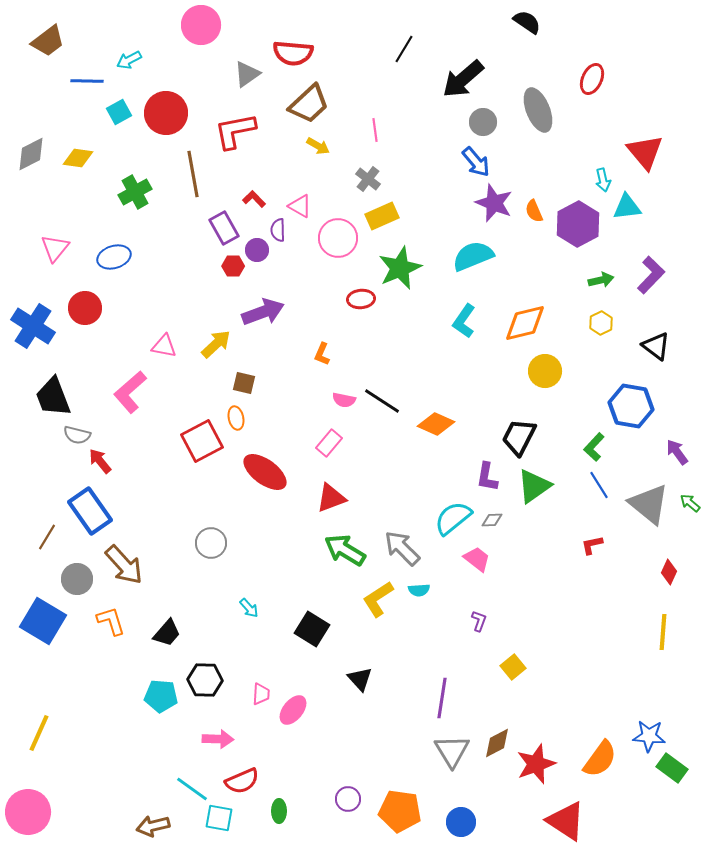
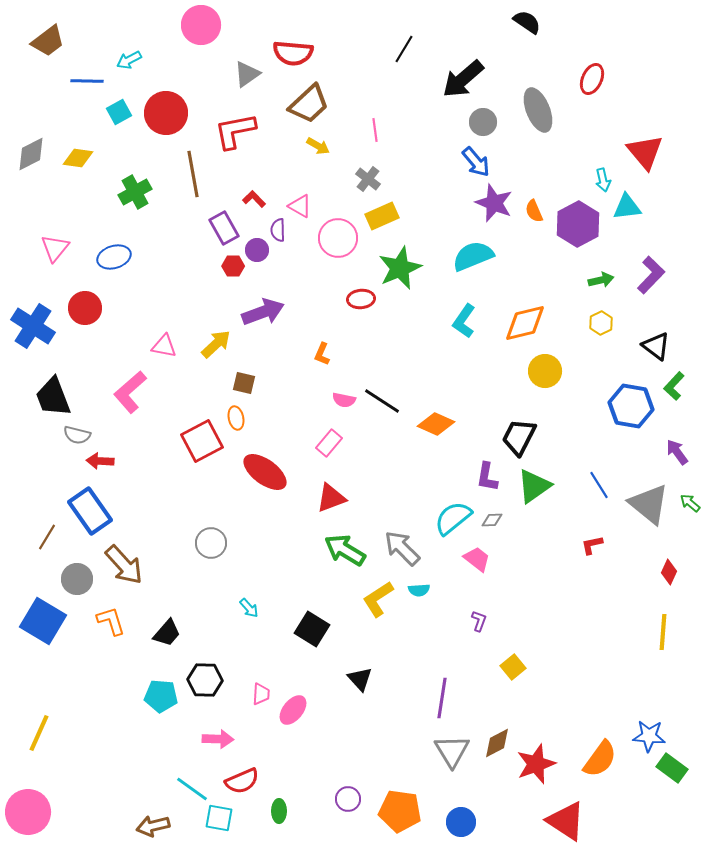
green L-shape at (594, 447): moved 80 px right, 61 px up
red arrow at (100, 461): rotated 48 degrees counterclockwise
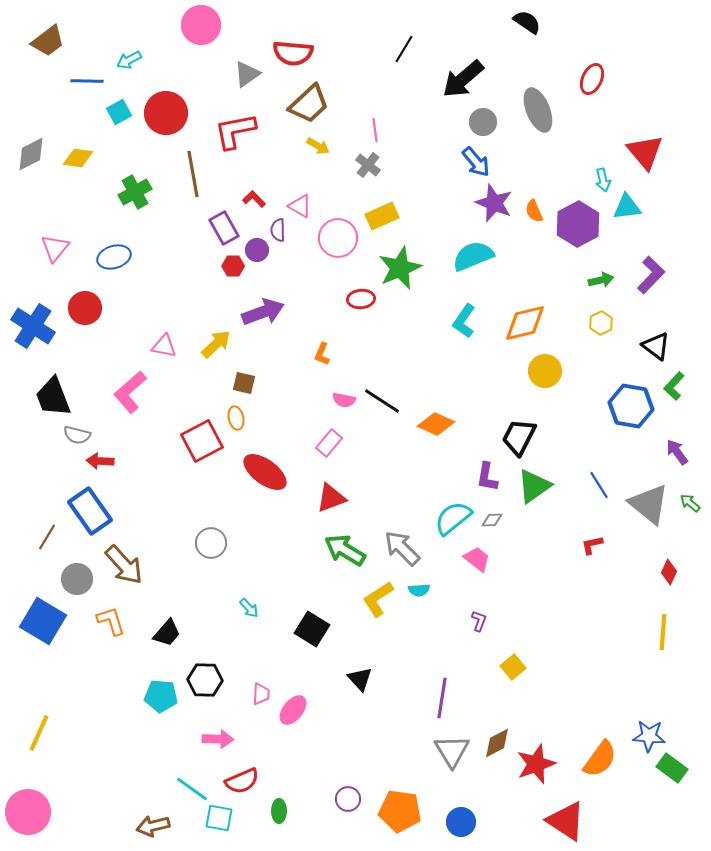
gray cross at (368, 179): moved 14 px up
